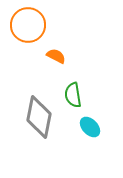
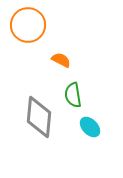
orange semicircle: moved 5 px right, 4 px down
gray diamond: rotated 6 degrees counterclockwise
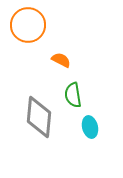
cyan ellipse: rotated 30 degrees clockwise
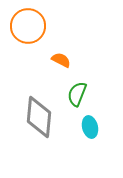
orange circle: moved 1 px down
green semicircle: moved 4 px right, 1 px up; rotated 30 degrees clockwise
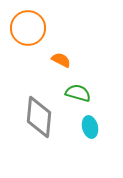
orange circle: moved 2 px down
green semicircle: moved 1 px right, 1 px up; rotated 85 degrees clockwise
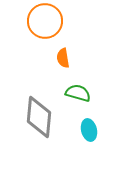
orange circle: moved 17 px right, 7 px up
orange semicircle: moved 2 px right, 2 px up; rotated 126 degrees counterclockwise
cyan ellipse: moved 1 px left, 3 px down
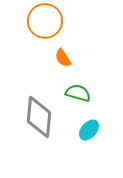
orange semicircle: rotated 24 degrees counterclockwise
cyan ellipse: rotated 55 degrees clockwise
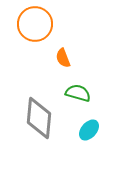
orange circle: moved 10 px left, 3 px down
orange semicircle: rotated 12 degrees clockwise
gray diamond: moved 1 px down
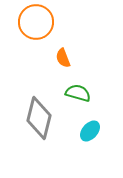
orange circle: moved 1 px right, 2 px up
gray diamond: rotated 9 degrees clockwise
cyan ellipse: moved 1 px right, 1 px down
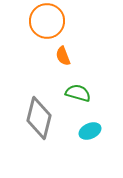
orange circle: moved 11 px right, 1 px up
orange semicircle: moved 2 px up
cyan ellipse: rotated 25 degrees clockwise
